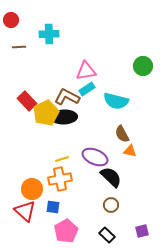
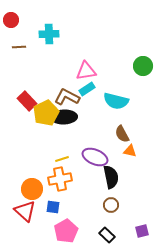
black semicircle: rotated 35 degrees clockwise
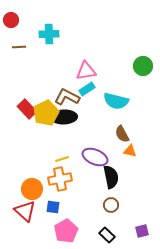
red rectangle: moved 8 px down
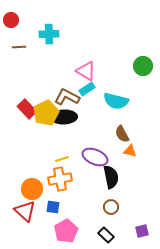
pink triangle: rotated 40 degrees clockwise
brown circle: moved 2 px down
black rectangle: moved 1 px left
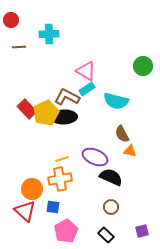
black semicircle: rotated 55 degrees counterclockwise
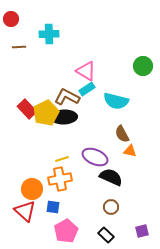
red circle: moved 1 px up
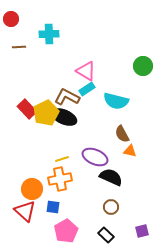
black ellipse: rotated 25 degrees clockwise
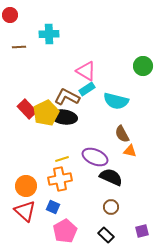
red circle: moved 1 px left, 4 px up
black ellipse: rotated 15 degrees counterclockwise
orange circle: moved 6 px left, 3 px up
blue square: rotated 16 degrees clockwise
pink pentagon: moved 1 px left
